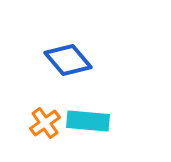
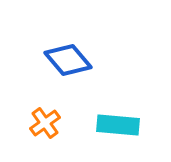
cyan rectangle: moved 30 px right, 4 px down
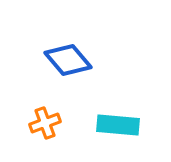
orange cross: rotated 16 degrees clockwise
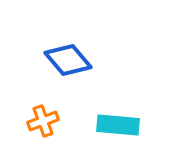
orange cross: moved 2 px left, 2 px up
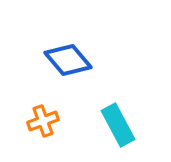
cyan rectangle: rotated 57 degrees clockwise
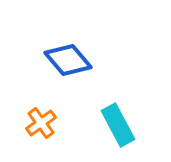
orange cross: moved 2 px left, 2 px down; rotated 16 degrees counterclockwise
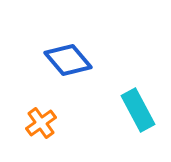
cyan rectangle: moved 20 px right, 15 px up
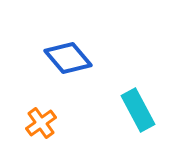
blue diamond: moved 2 px up
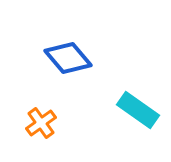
cyan rectangle: rotated 27 degrees counterclockwise
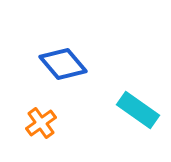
blue diamond: moved 5 px left, 6 px down
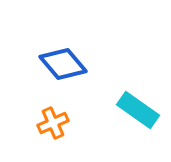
orange cross: moved 12 px right; rotated 12 degrees clockwise
